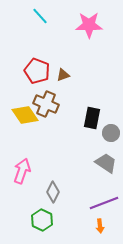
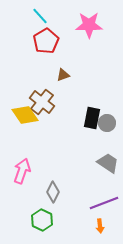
red pentagon: moved 9 px right, 30 px up; rotated 20 degrees clockwise
brown cross: moved 4 px left, 2 px up; rotated 15 degrees clockwise
gray circle: moved 4 px left, 10 px up
gray trapezoid: moved 2 px right
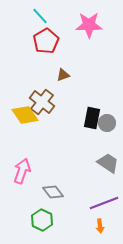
gray diamond: rotated 65 degrees counterclockwise
